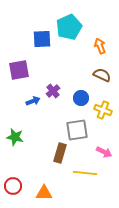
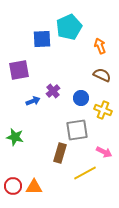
yellow line: rotated 35 degrees counterclockwise
orange triangle: moved 10 px left, 6 px up
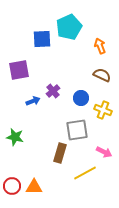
red circle: moved 1 px left
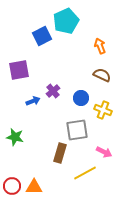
cyan pentagon: moved 3 px left, 6 px up
blue square: moved 3 px up; rotated 24 degrees counterclockwise
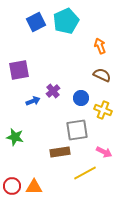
blue square: moved 6 px left, 14 px up
brown rectangle: moved 1 px up; rotated 66 degrees clockwise
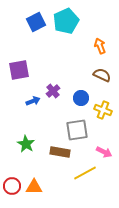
green star: moved 11 px right, 7 px down; rotated 18 degrees clockwise
brown rectangle: rotated 18 degrees clockwise
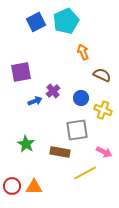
orange arrow: moved 17 px left, 6 px down
purple square: moved 2 px right, 2 px down
blue arrow: moved 2 px right
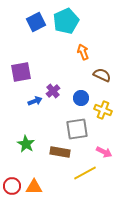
gray square: moved 1 px up
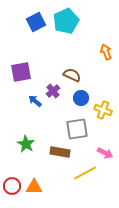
orange arrow: moved 23 px right
brown semicircle: moved 30 px left
blue arrow: rotated 120 degrees counterclockwise
pink arrow: moved 1 px right, 1 px down
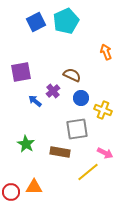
yellow line: moved 3 px right, 1 px up; rotated 10 degrees counterclockwise
red circle: moved 1 px left, 6 px down
